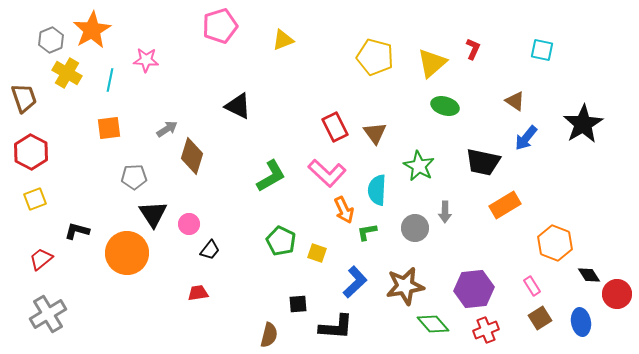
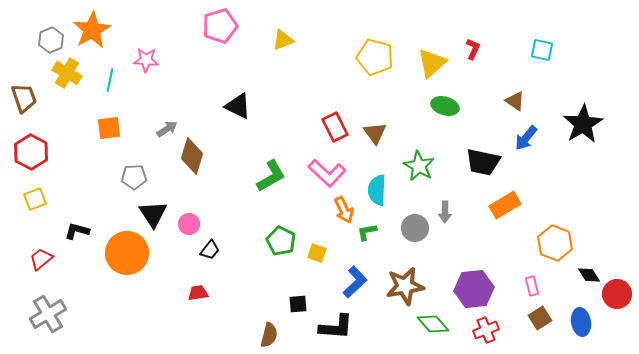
pink rectangle at (532, 286): rotated 18 degrees clockwise
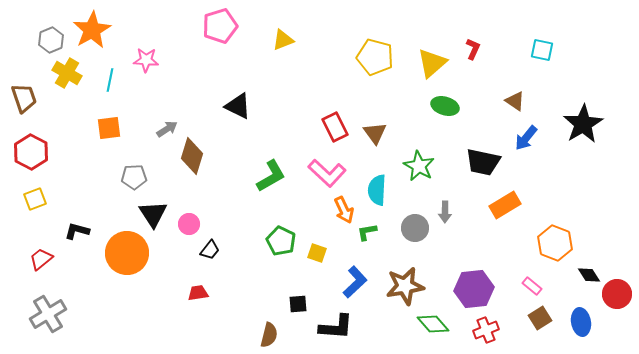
pink rectangle at (532, 286): rotated 36 degrees counterclockwise
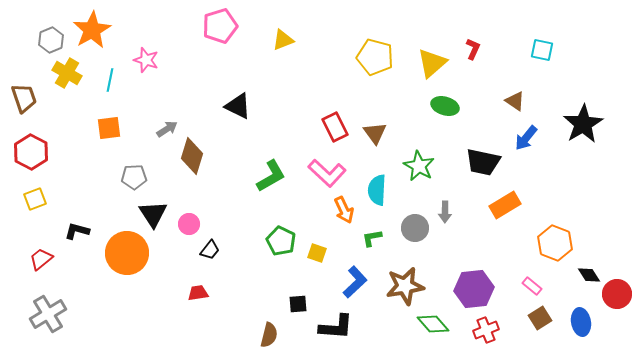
pink star at (146, 60): rotated 15 degrees clockwise
green L-shape at (367, 232): moved 5 px right, 6 px down
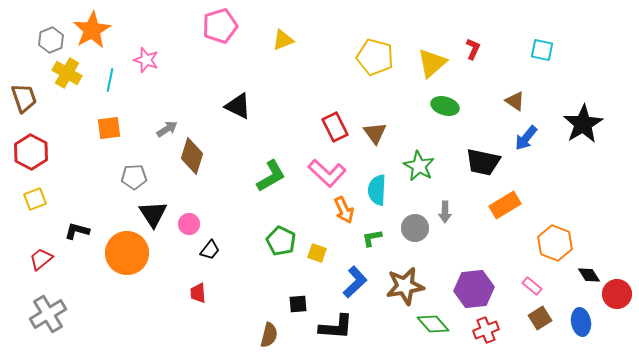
red trapezoid at (198, 293): rotated 85 degrees counterclockwise
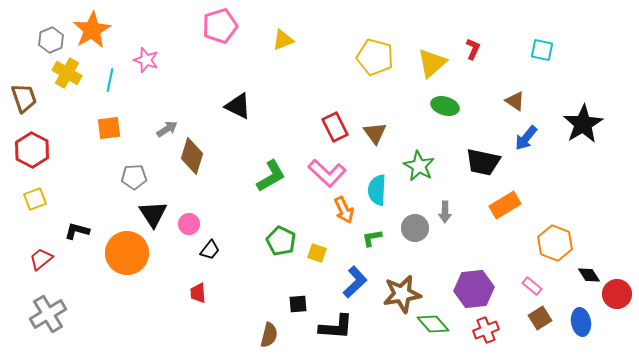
red hexagon at (31, 152): moved 1 px right, 2 px up
brown star at (405, 286): moved 3 px left, 8 px down
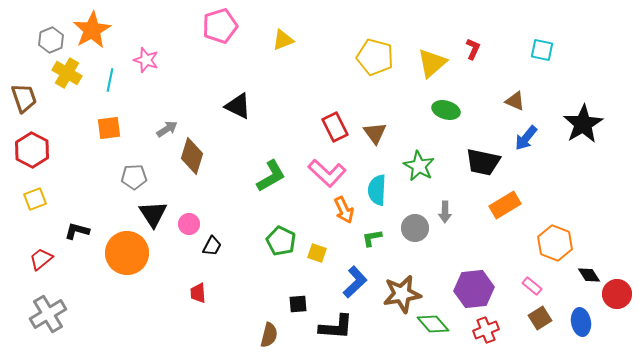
brown triangle at (515, 101): rotated 10 degrees counterclockwise
green ellipse at (445, 106): moved 1 px right, 4 px down
black trapezoid at (210, 250): moved 2 px right, 4 px up; rotated 10 degrees counterclockwise
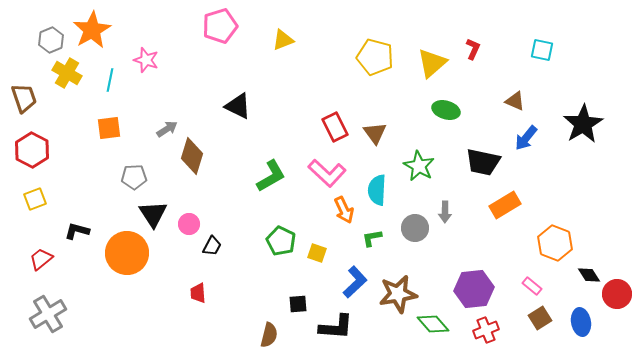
brown star at (402, 294): moved 4 px left
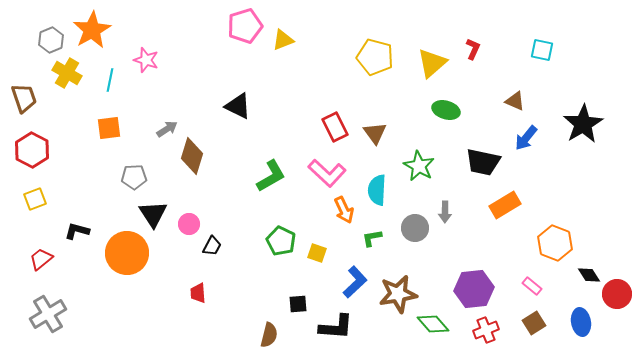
pink pentagon at (220, 26): moved 25 px right
brown square at (540, 318): moved 6 px left, 5 px down
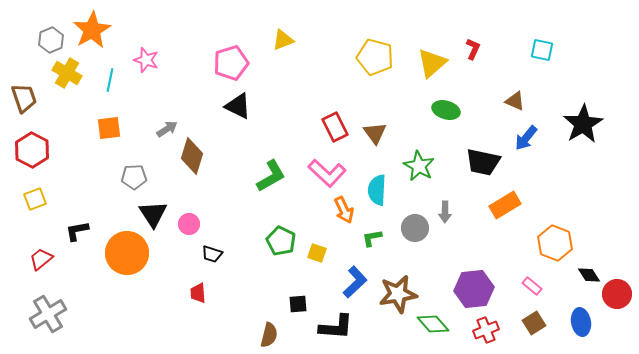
pink pentagon at (245, 26): moved 14 px left, 37 px down
black L-shape at (77, 231): rotated 25 degrees counterclockwise
black trapezoid at (212, 246): moved 8 px down; rotated 80 degrees clockwise
